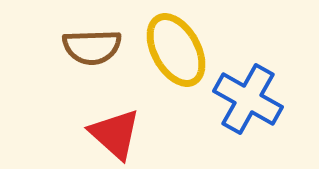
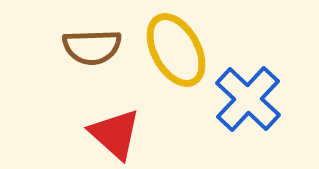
blue cross: rotated 14 degrees clockwise
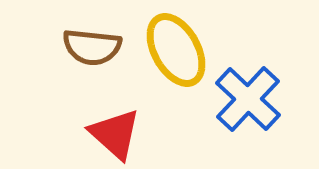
brown semicircle: rotated 8 degrees clockwise
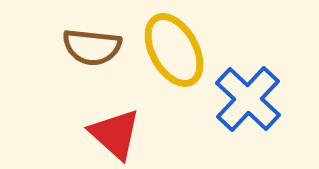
yellow ellipse: moved 2 px left
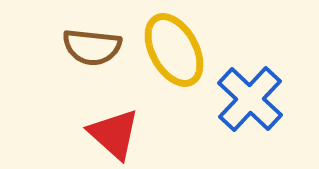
blue cross: moved 2 px right
red triangle: moved 1 px left
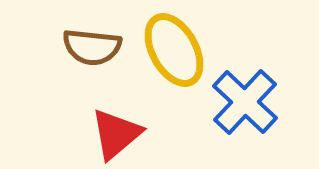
blue cross: moved 5 px left, 3 px down
red triangle: moved 2 px right; rotated 38 degrees clockwise
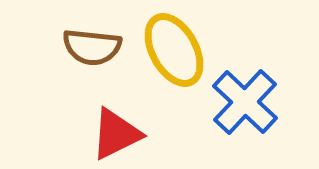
red triangle: rotated 14 degrees clockwise
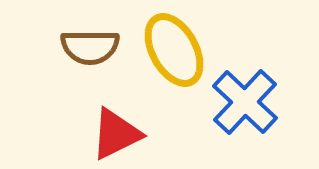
brown semicircle: moved 2 px left; rotated 6 degrees counterclockwise
